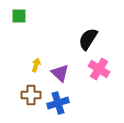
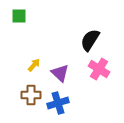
black semicircle: moved 2 px right, 1 px down
yellow arrow: moved 2 px left; rotated 24 degrees clockwise
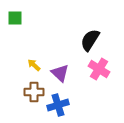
green square: moved 4 px left, 2 px down
yellow arrow: rotated 88 degrees counterclockwise
brown cross: moved 3 px right, 3 px up
blue cross: moved 2 px down
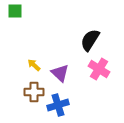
green square: moved 7 px up
